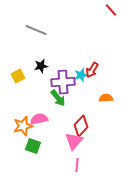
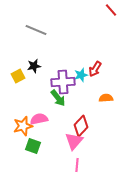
black star: moved 7 px left
red arrow: moved 3 px right, 1 px up
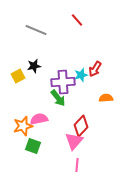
red line: moved 34 px left, 10 px down
